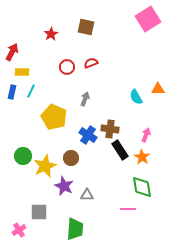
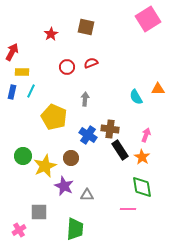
gray arrow: rotated 16 degrees counterclockwise
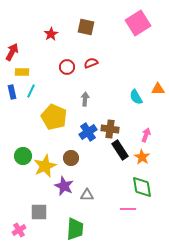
pink square: moved 10 px left, 4 px down
blue rectangle: rotated 24 degrees counterclockwise
blue cross: moved 3 px up; rotated 24 degrees clockwise
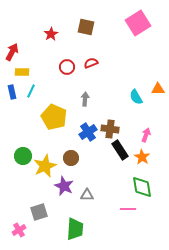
gray square: rotated 18 degrees counterclockwise
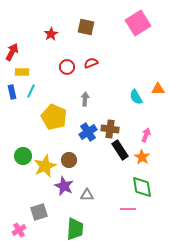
brown circle: moved 2 px left, 2 px down
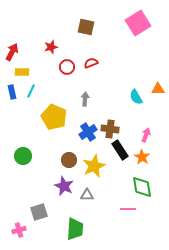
red star: moved 13 px down; rotated 16 degrees clockwise
yellow star: moved 49 px right
pink cross: rotated 16 degrees clockwise
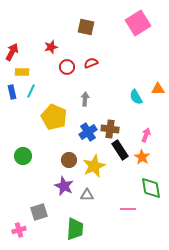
green diamond: moved 9 px right, 1 px down
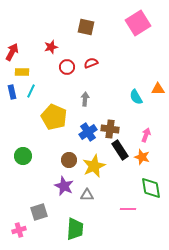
orange star: rotated 14 degrees counterclockwise
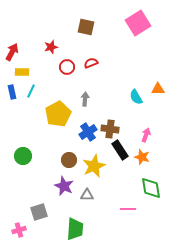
yellow pentagon: moved 4 px right, 3 px up; rotated 20 degrees clockwise
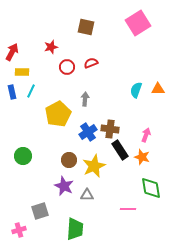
cyan semicircle: moved 7 px up; rotated 49 degrees clockwise
gray square: moved 1 px right, 1 px up
